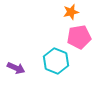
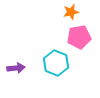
cyan hexagon: moved 2 px down
purple arrow: rotated 30 degrees counterclockwise
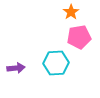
orange star: rotated 21 degrees counterclockwise
cyan hexagon: rotated 25 degrees counterclockwise
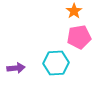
orange star: moved 3 px right, 1 px up
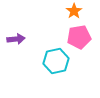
cyan hexagon: moved 2 px up; rotated 10 degrees counterclockwise
purple arrow: moved 29 px up
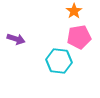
purple arrow: rotated 24 degrees clockwise
cyan hexagon: moved 3 px right; rotated 20 degrees clockwise
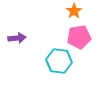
purple arrow: moved 1 px right, 1 px up; rotated 24 degrees counterclockwise
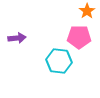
orange star: moved 13 px right
pink pentagon: rotated 10 degrees clockwise
